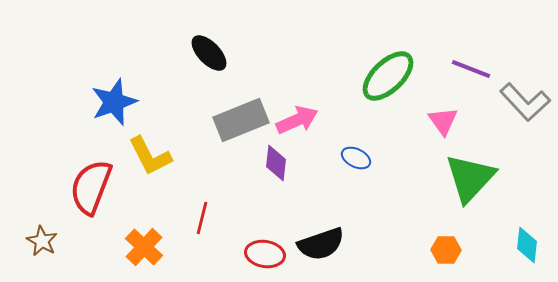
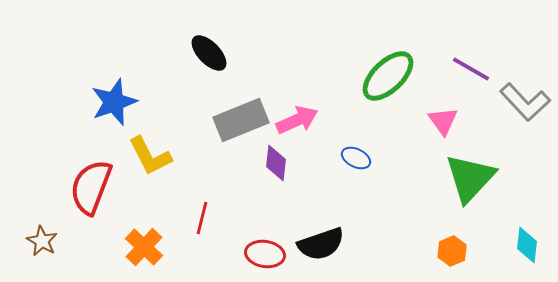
purple line: rotated 9 degrees clockwise
orange hexagon: moved 6 px right, 1 px down; rotated 24 degrees counterclockwise
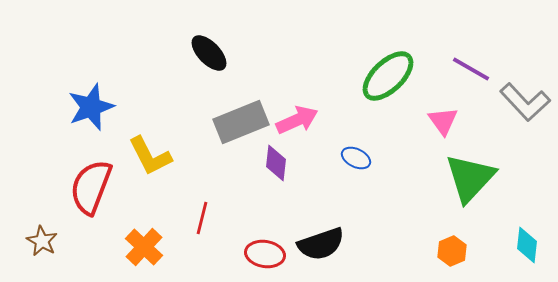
blue star: moved 23 px left, 5 px down
gray rectangle: moved 2 px down
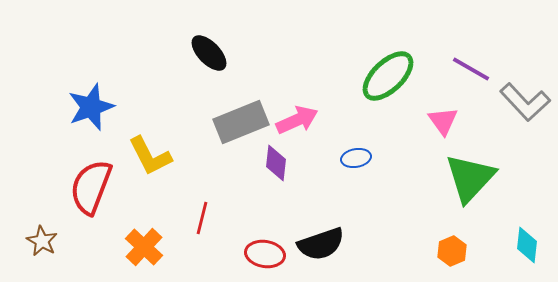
blue ellipse: rotated 36 degrees counterclockwise
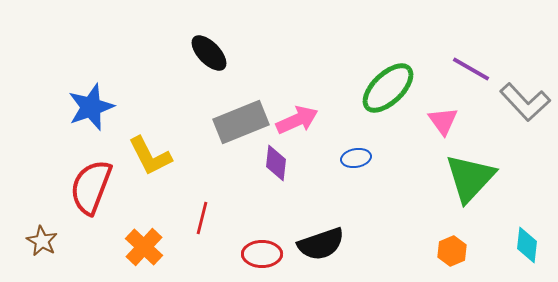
green ellipse: moved 12 px down
red ellipse: moved 3 px left; rotated 9 degrees counterclockwise
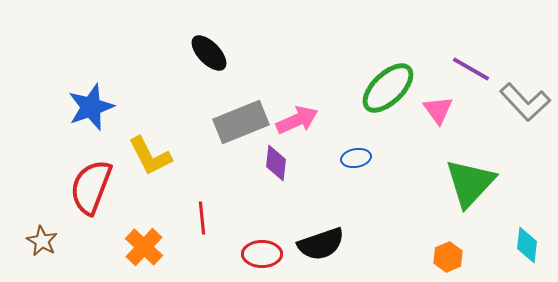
pink triangle: moved 5 px left, 11 px up
green triangle: moved 5 px down
red line: rotated 20 degrees counterclockwise
orange hexagon: moved 4 px left, 6 px down
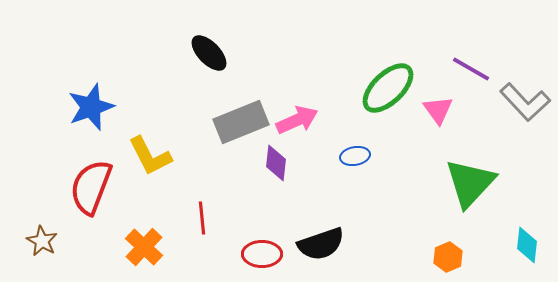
blue ellipse: moved 1 px left, 2 px up
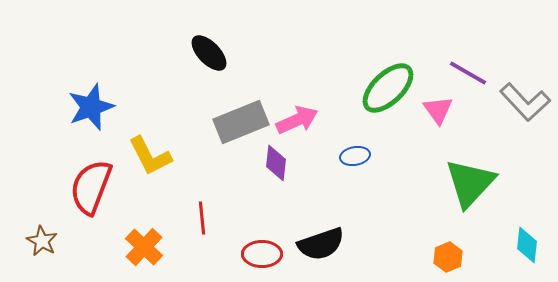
purple line: moved 3 px left, 4 px down
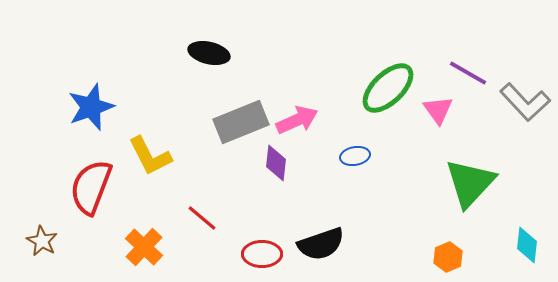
black ellipse: rotated 33 degrees counterclockwise
red line: rotated 44 degrees counterclockwise
